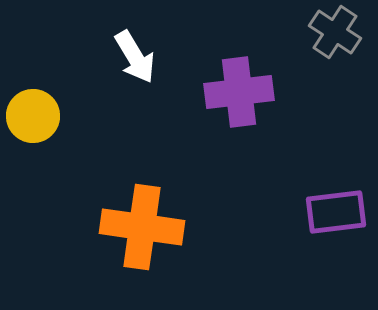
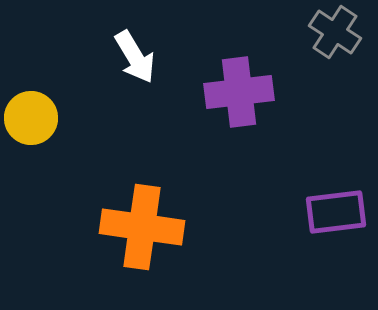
yellow circle: moved 2 px left, 2 px down
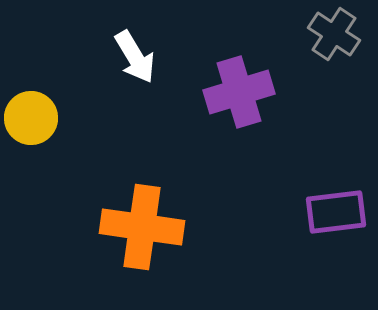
gray cross: moved 1 px left, 2 px down
purple cross: rotated 10 degrees counterclockwise
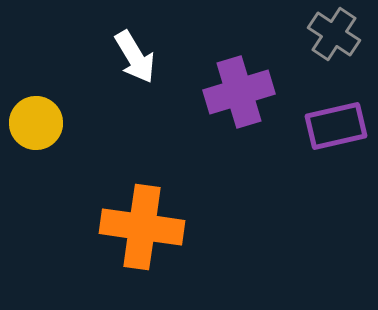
yellow circle: moved 5 px right, 5 px down
purple rectangle: moved 86 px up; rotated 6 degrees counterclockwise
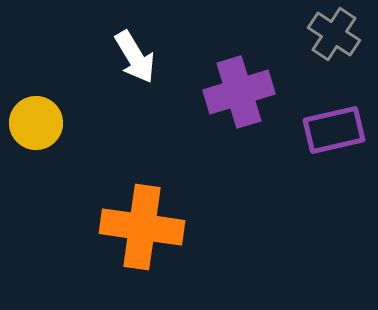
purple rectangle: moved 2 px left, 4 px down
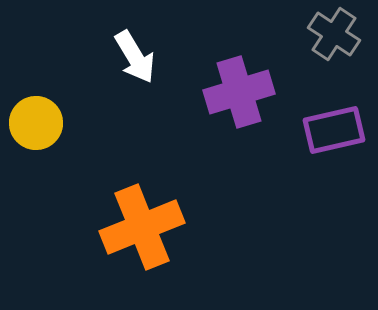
orange cross: rotated 30 degrees counterclockwise
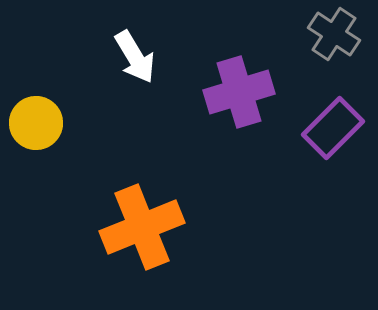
purple rectangle: moved 1 px left, 2 px up; rotated 32 degrees counterclockwise
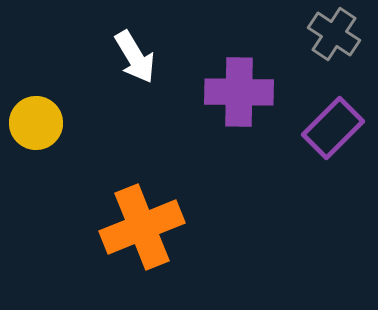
purple cross: rotated 18 degrees clockwise
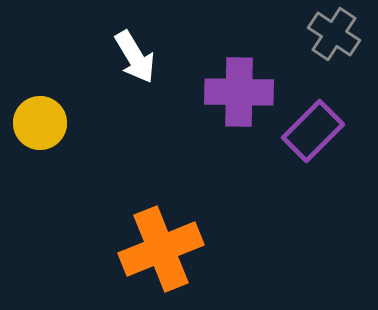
yellow circle: moved 4 px right
purple rectangle: moved 20 px left, 3 px down
orange cross: moved 19 px right, 22 px down
